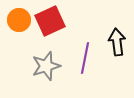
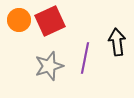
gray star: moved 3 px right
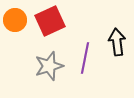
orange circle: moved 4 px left
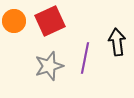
orange circle: moved 1 px left, 1 px down
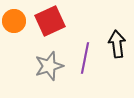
black arrow: moved 2 px down
